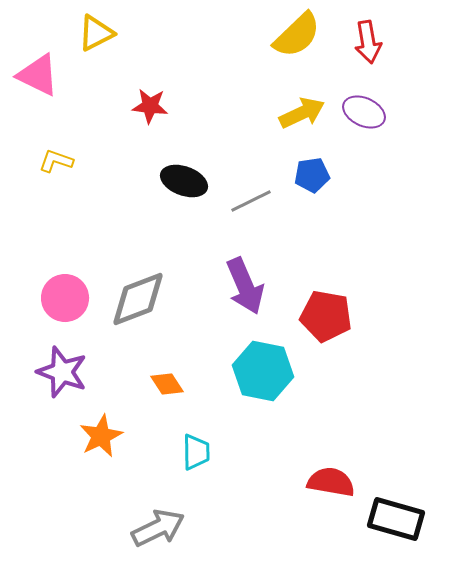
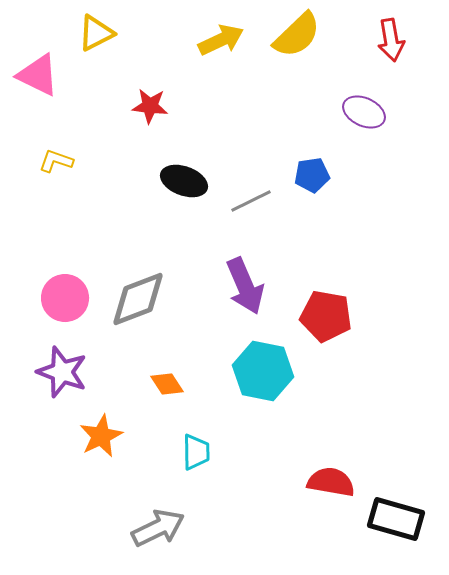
red arrow: moved 23 px right, 2 px up
yellow arrow: moved 81 px left, 73 px up
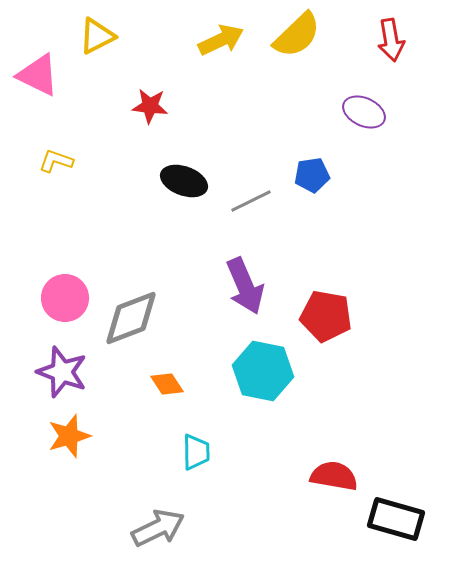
yellow triangle: moved 1 px right, 3 px down
gray diamond: moved 7 px left, 19 px down
orange star: moved 32 px left; rotated 9 degrees clockwise
red semicircle: moved 3 px right, 6 px up
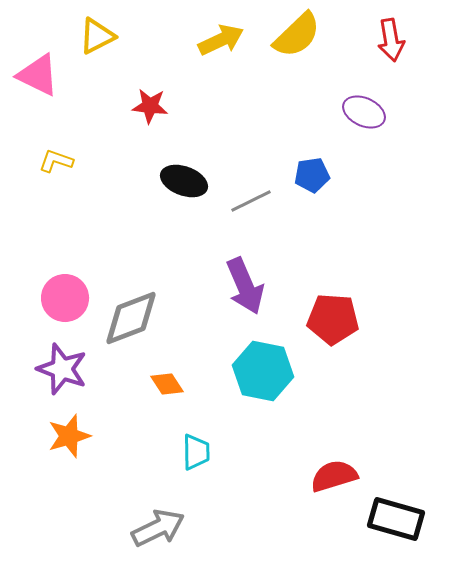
red pentagon: moved 7 px right, 3 px down; rotated 6 degrees counterclockwise
purple star: moved 3 px up
red semicircle: rotated 27 degrees counterclockwise
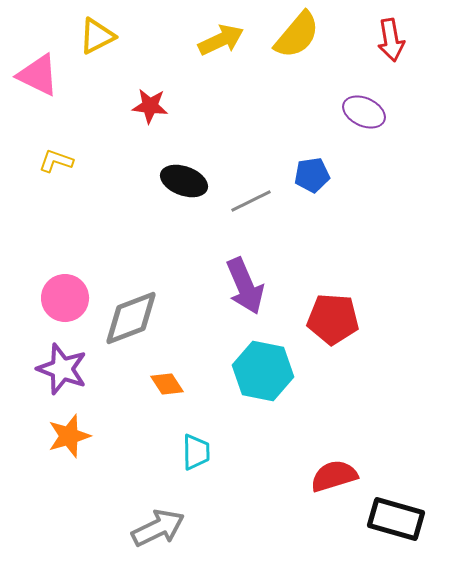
yellow semicircle: rotated 6 degrees counterclockwise
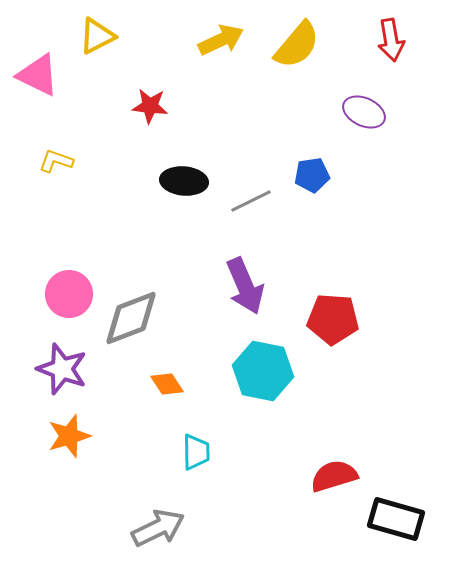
yellow semicircle: moved 10 px down
black ellipse: rotated 15 degrees counterclockwise
pink circle: moved 4 px right, 4 px up
